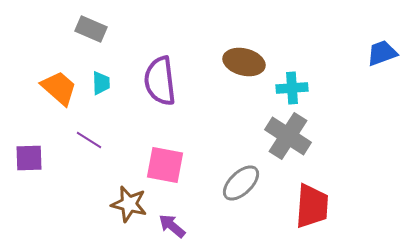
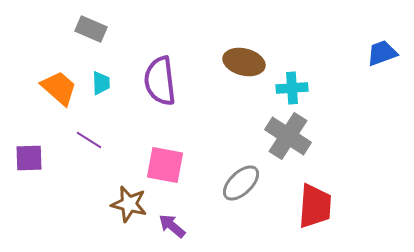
red trapezoid: moved 3 px right
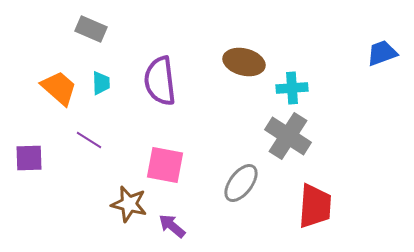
gray ellipse: rotated 9 degrees counterclockwise
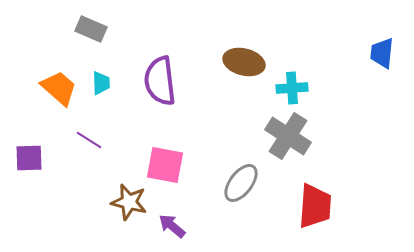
blue trapezoid: rotated 64 degrees counterclockwise
brown star: moved 2 px up
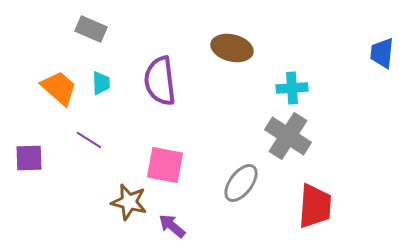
brown ellipse: moved 12 px left, 14 px up
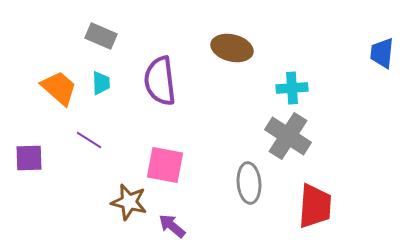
gray rectangle: moved 10 px right, 7 px down
gray ellipse: moved 8 px right; rotated 42 degrees counterclockwise
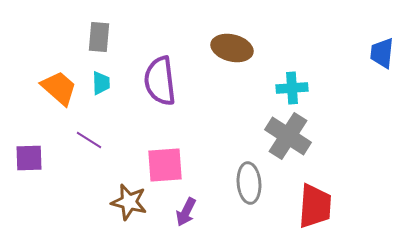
gray rectangle: moved 2 px left, 1 px down; rotated 72 degrees clockwise
pink square: rotated 15 degrees counterclockwise
purple arrow: moved 14 px right, 14 px up; rotated 104 degrees counterclockwise
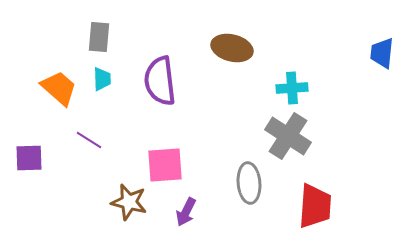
cyan trapezoid: moved 1 px right, 4 px up
